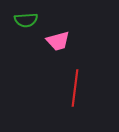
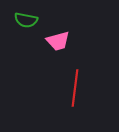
green semicircle: rotated 15 degrees clockwise
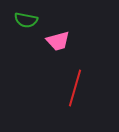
red line: rotated 9 degrees clockwise
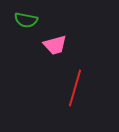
pink trapezoid: moved 3 px left, 4 px down
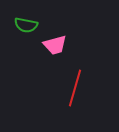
green semicircle: moved 5 px down
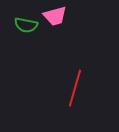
pink trapezoid: moved 29 px up
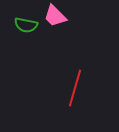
pink trapezoid: rotated 60 degrees clockwise
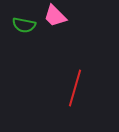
green semicircle: moved 2 px left
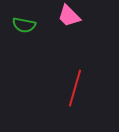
pink trapezoid: moved 14 px right
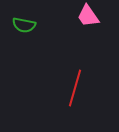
pink trapezoid: moved 19 px right; rotated 10 degrees clockwise
